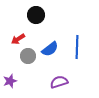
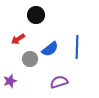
gray circle: moved 2 px right, 3 px down
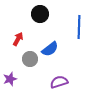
black circle: moved 4 px right, 1 px up
red arrow: rotated 152 degrees clockwise
blue line: moved 2 px right, 20 px up
purple star: moved 2 px up
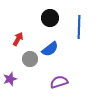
black circle: moved 10 px right, 4 px down
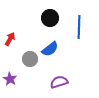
red arrow: moved 8 px left
purple star: rotated 24 degrees counterclockwise
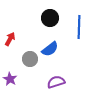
purple semicircle: moved 3 px left
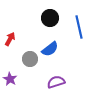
blue line: rotated 15 degrees counterclockwise
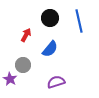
blue line: moved 6 px up
red arrow: moved 16 px right, 4 px up
blue semicircle: rotated 12 degrees counterclockwise
gray circle: moved 7 px left, 6 px down
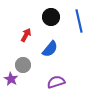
black circle: moved 1 px right, 1 px up
purple star: moved 1 px right
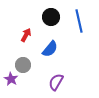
purple semicircle: rotated 42 degrees counterclockwise
